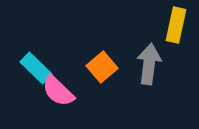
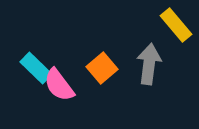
yellow rectangle: rotated 52 degrees counterclockwise
orange square: moved 1 px down
pink semicircle: moved 1 px right, 6 px up; rotated 9 degrees clockwise
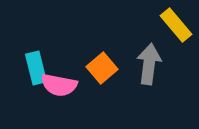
cyan rectangle: rotated 32 degrees clockwise
pink semicircle: rotated 42 degrees counterclockwise
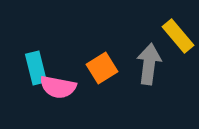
yellow rectangle: moved 2 px right, 11 px down
orange square: rotated 8 degrees clockwise
pink semicircle: moved 1 px left, 2 px down
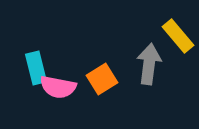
orange square: moved 11 px down
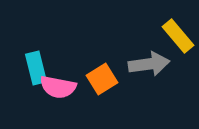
gray arrow: rotated 75 degrees clockwise
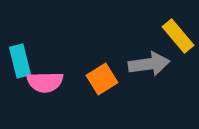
cyan rectangle: moved 16 px left, 7 px up
pink semicircle: moved 13 px left, 5 px up; rotated 12 degrees counterclockwise
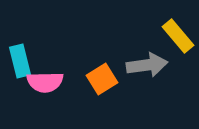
gray arrow: moved 2 px left, 1 px down
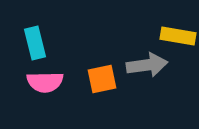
yellow rectangle: rotated 40 degrees counterclockwise
cyan rectangle: moved 15 px right, 18 px up
orange square: rotated 20 degrees clockwise
